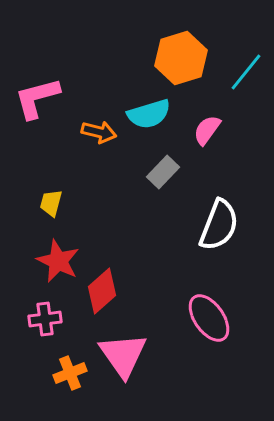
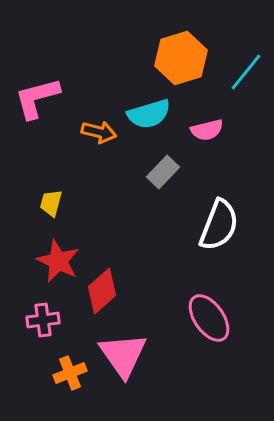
pink semicircle: rotated 140 degrees counterclockwise
pink cross: moved 2 px left, 1 px down
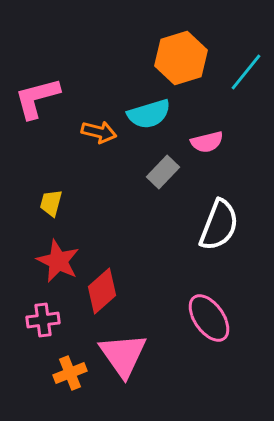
pink semicircle: moved 12 px down
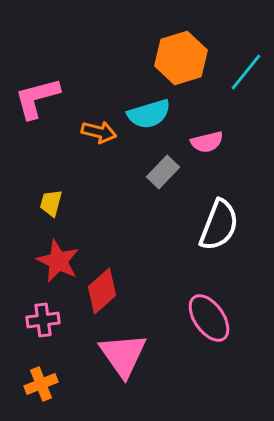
orange cross: moved 29 px left, 11 px down
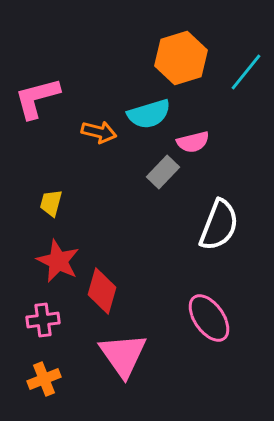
pink semicircle: moved 14 px left
red diamond: rotated 33 degrees counterclockwise
orange cross: moved 3 px right, 5 px up
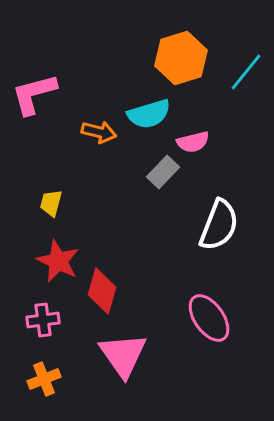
pink L-shape: moved 3 px left, 4 px up
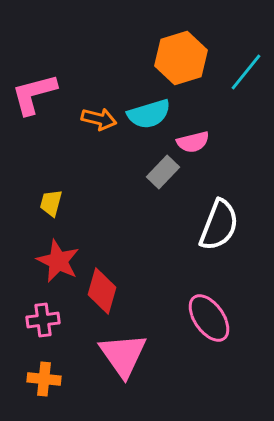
orange arrow: moved 13 px up
orange cross: rotated 28 degrees clockwise
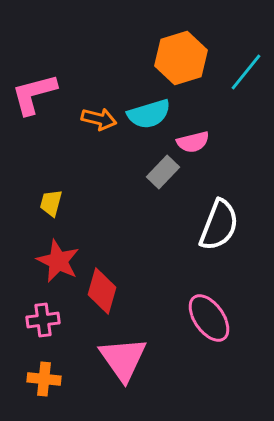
pink triangle: moved 4 px down
